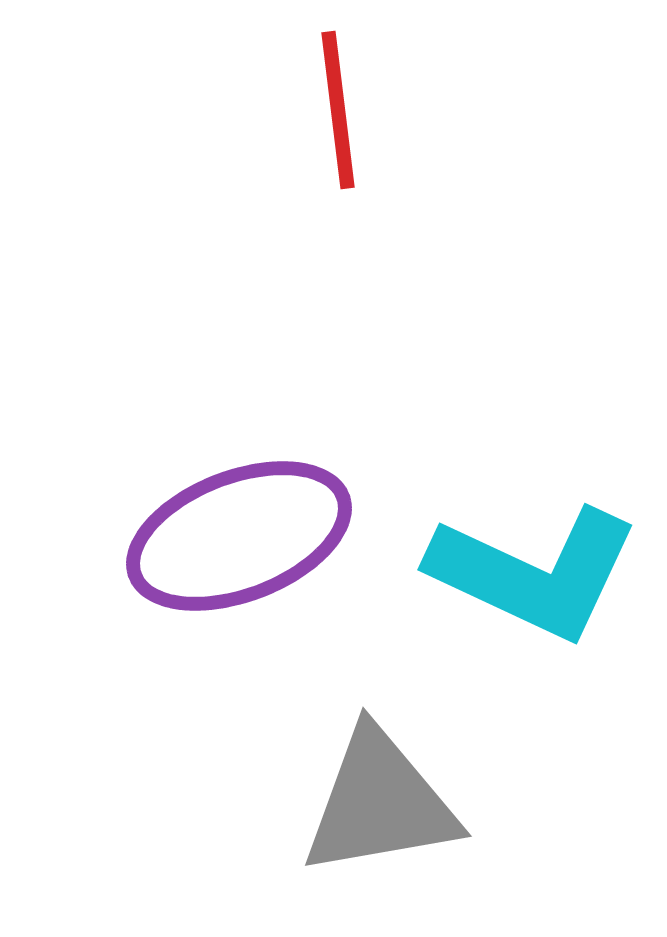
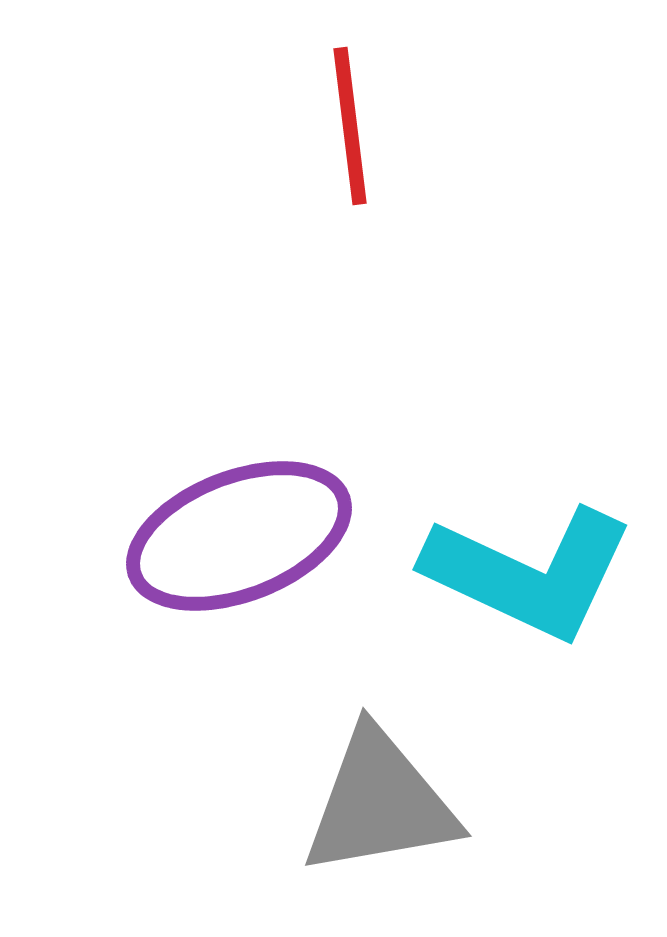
red line: moved 12 px right, 16 px down
cyan L-shape: moved 5 px left
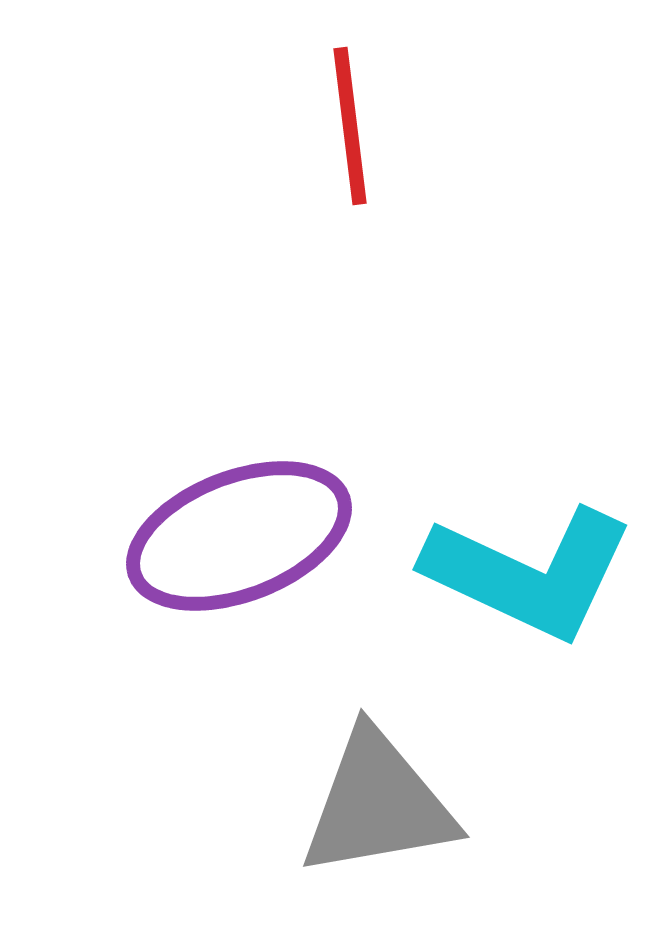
gray triangle: moved 2 px left, 1 px down
